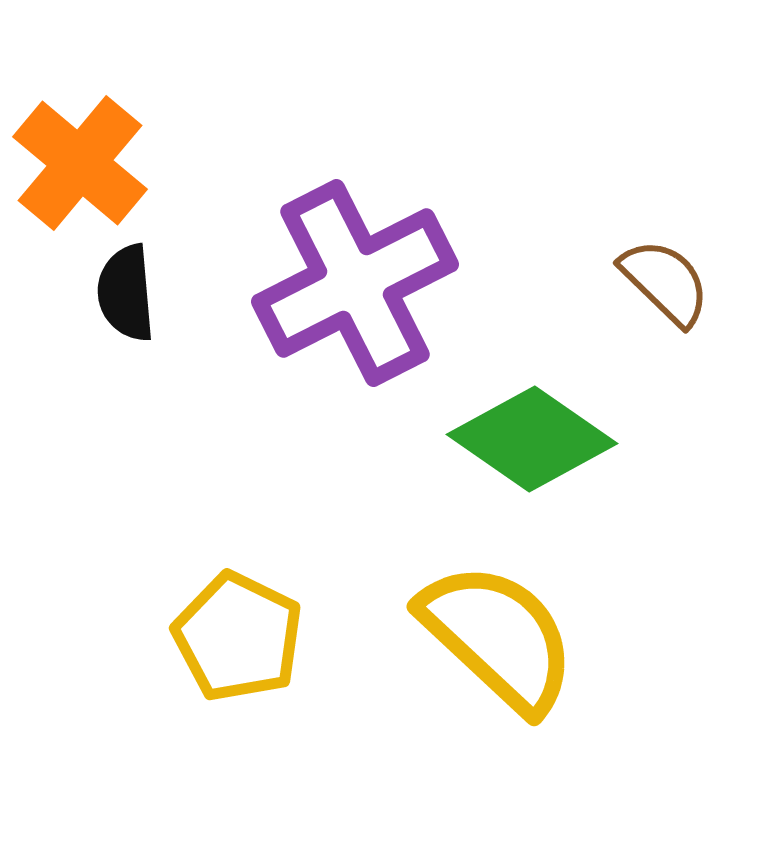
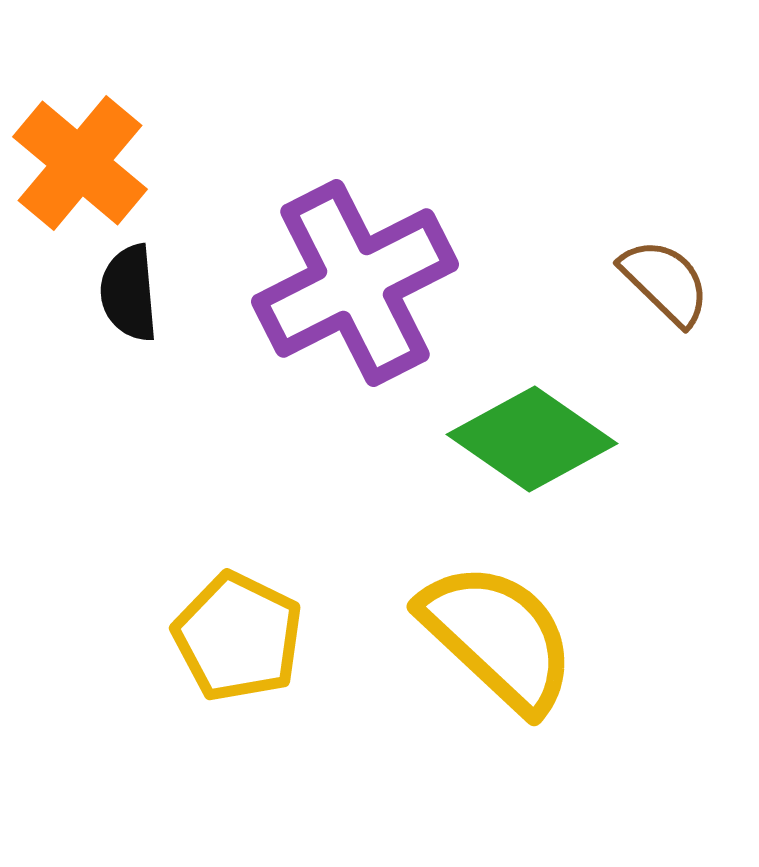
black semicircle: moved 3 px right
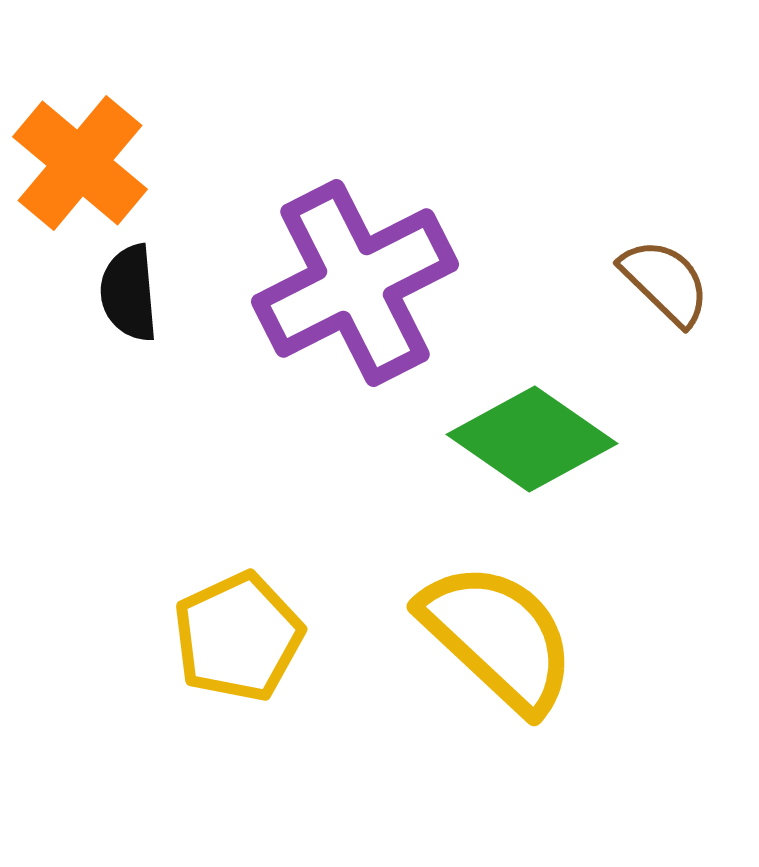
yellow pentagon: rotated 21 degrees clockwise
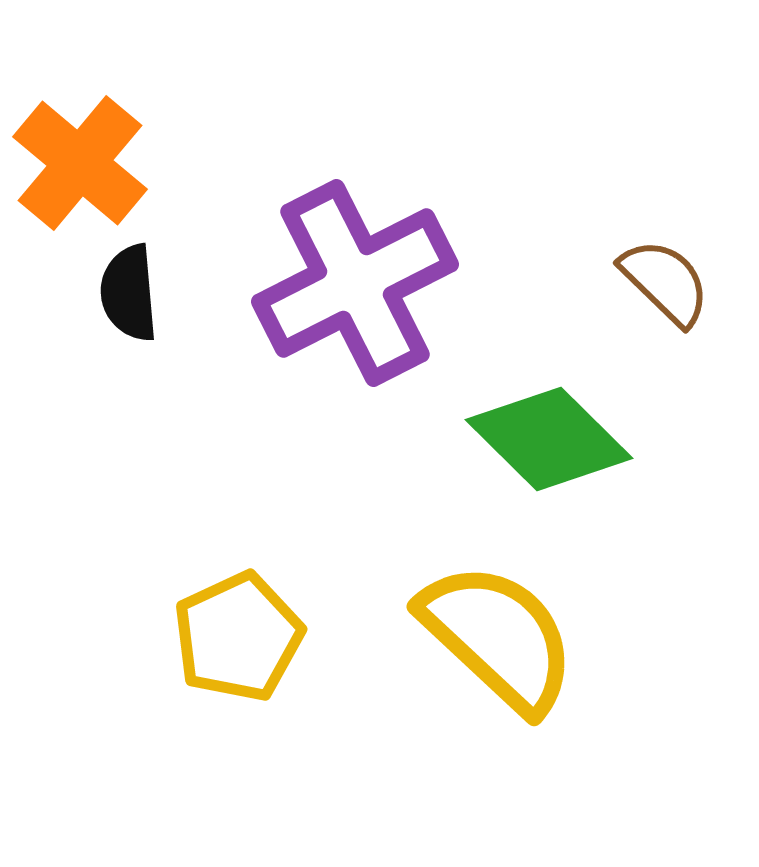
green diamond: moved 17 px right; rotated 10 degrees clockwise
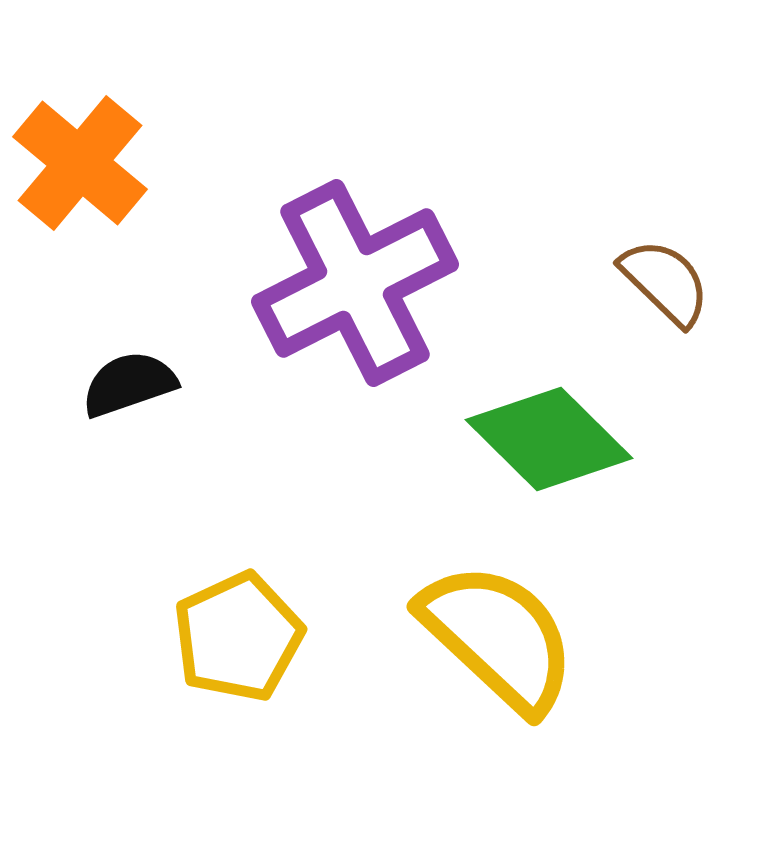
black semicircle: moved 91 px down; rotated 76 degrees clockwise
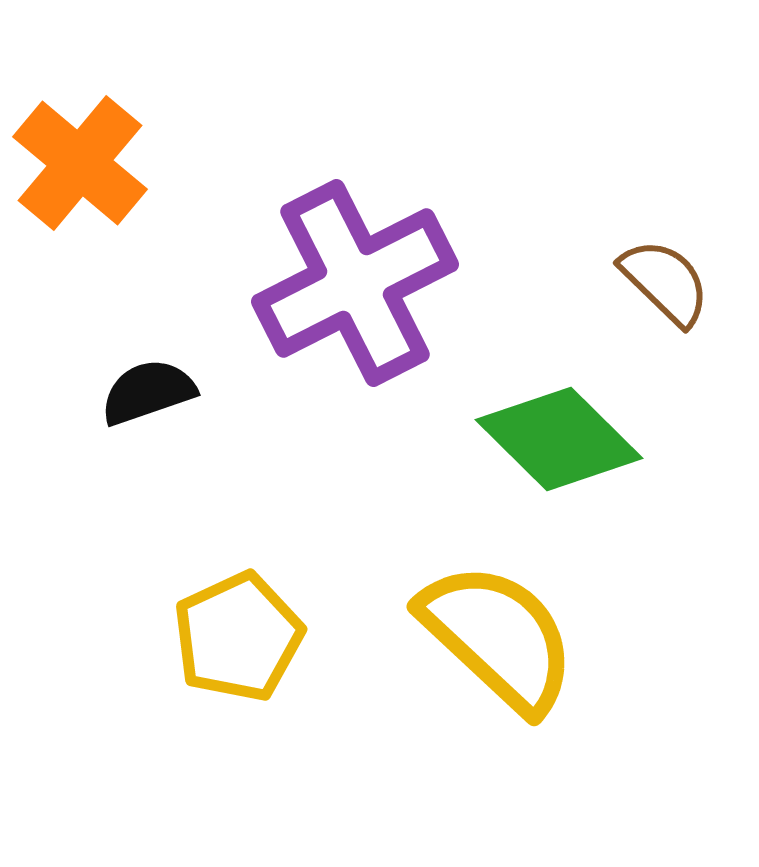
black semicircle: moved 19 px right, 8 px down
green diamond: moved 10 px right
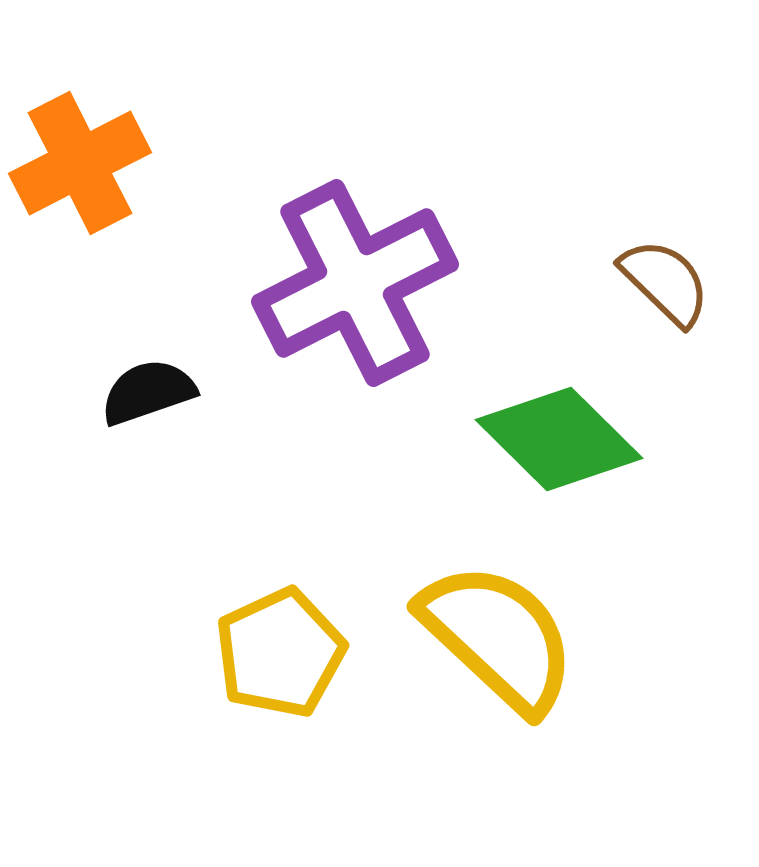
orange cross: rotated 23 degrees clockwise
yellow pentagon: moved 42 px right, 16 px down
